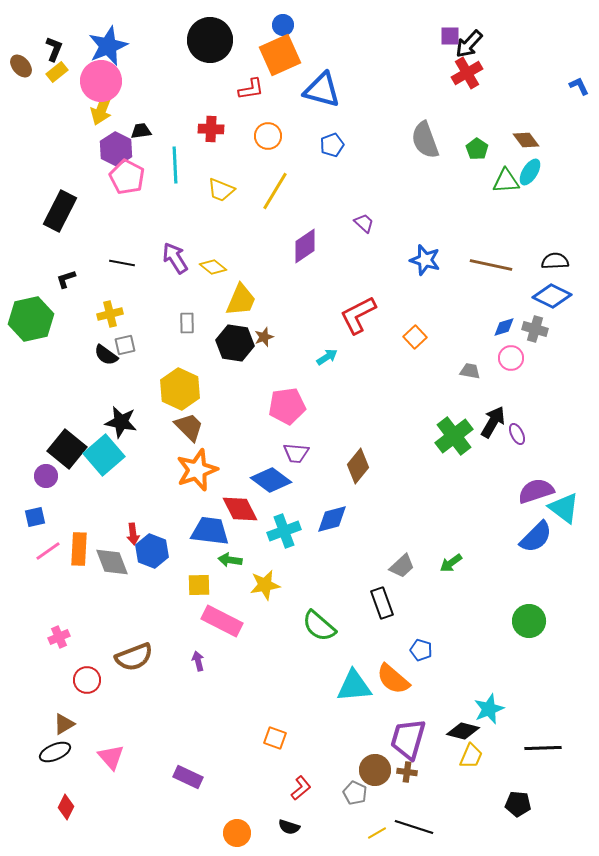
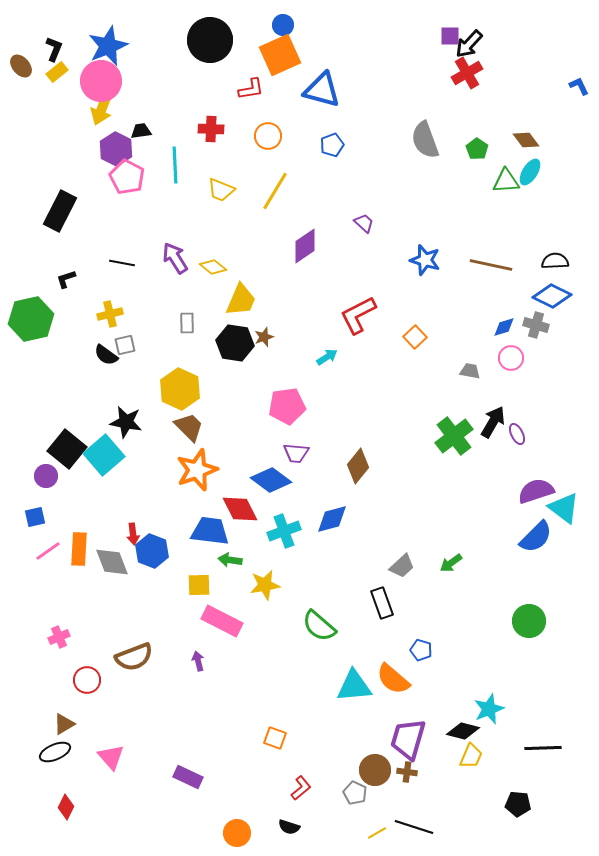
gray cross at (535, 329): moved 1 px right, 4 px up
black star at (121, 422): moved 5 px right
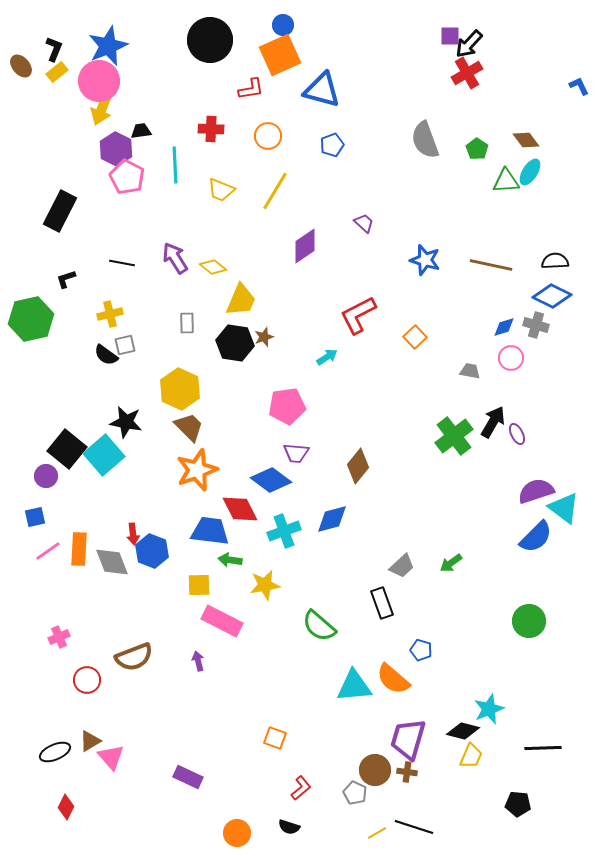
pink circle at (101, 81): moved 2 px left
brown triangle at (64, 724): moved 26 px right, 17 px down
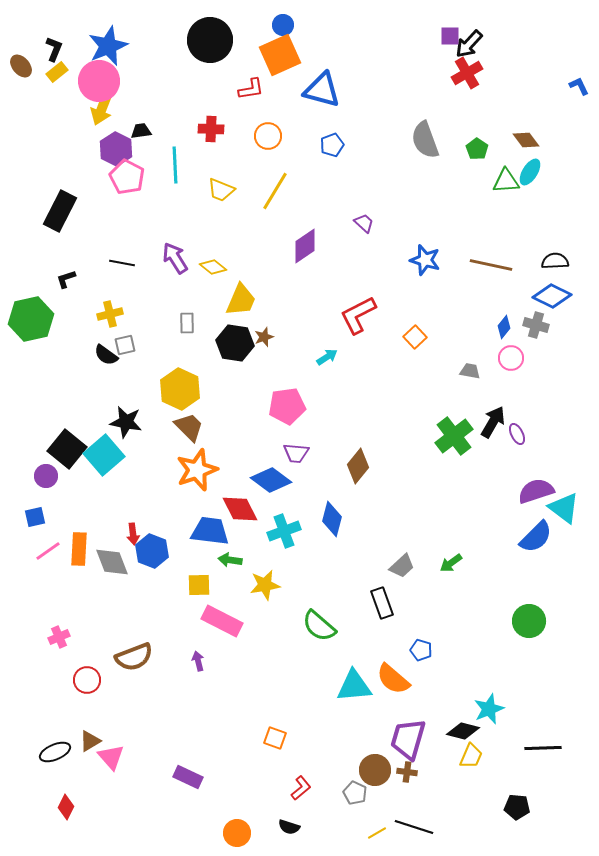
blue diamond at (504, 327): rotated 35 degrees counterclockwise
blue diamond at (332, 519): rotated 60 degrees counterclockwise
black pentagon at (518, 804): moved 1 px left, 3 px down
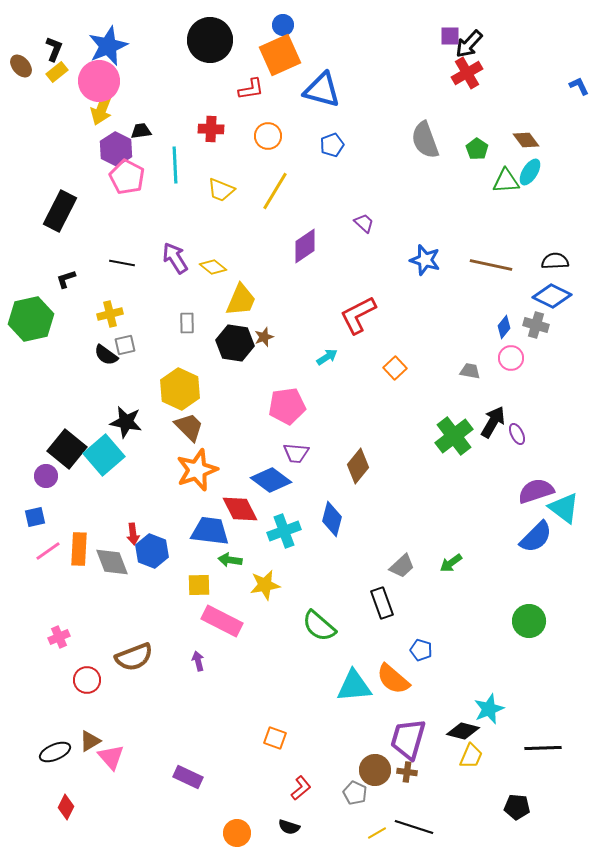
orange square at (415, 337): moved 20 px left, 31 px down
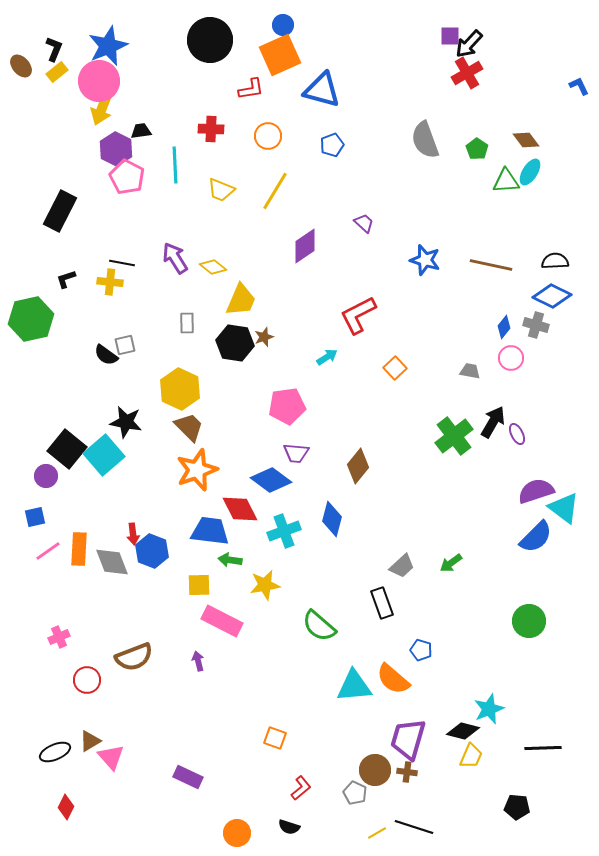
yellow cross at (110, 314): moved 32 px up; rotated 20 degrees clockwise
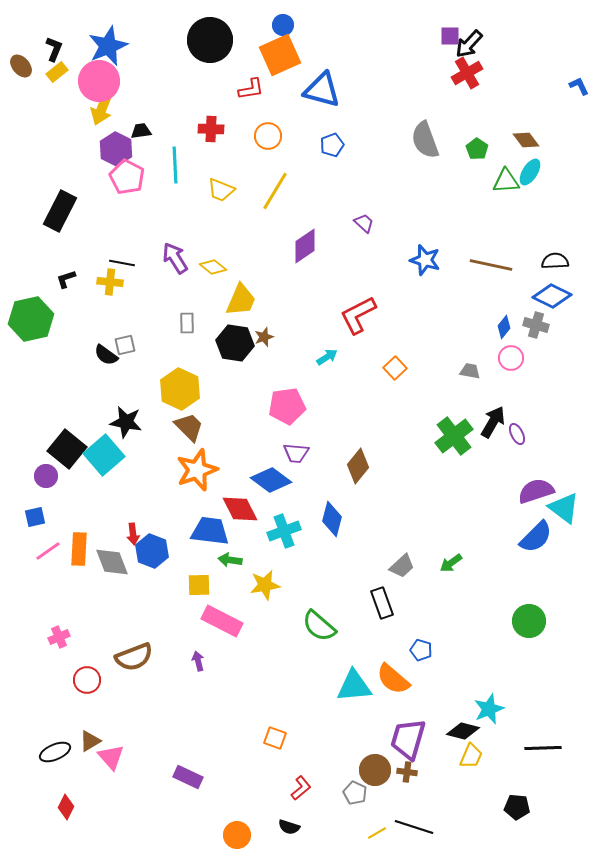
orange circle at (237, 833): moved 2 px down
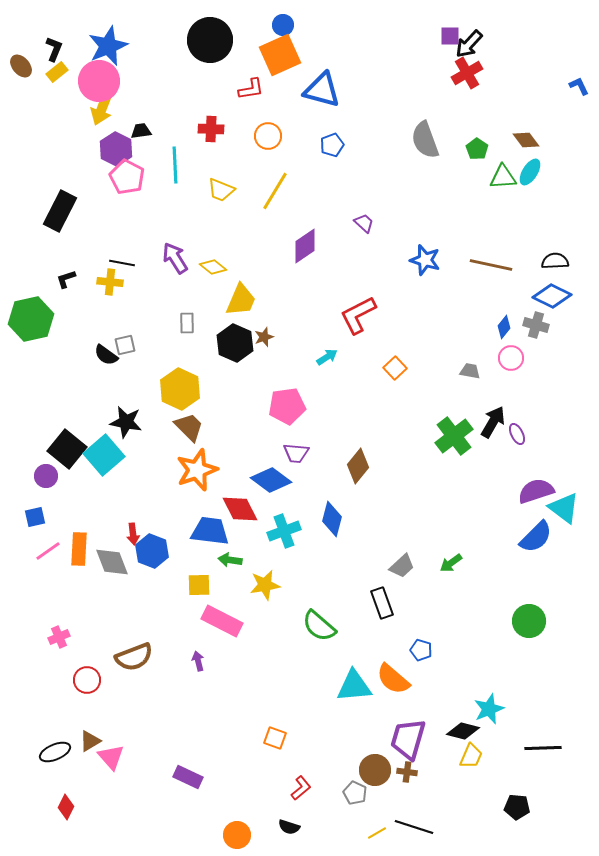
green triangle at (506, 181): moved 3 px left, 4 px up
black hexagon at (235, 343): rotated 15 degrees clockwise
